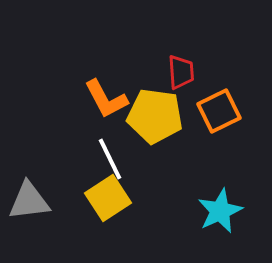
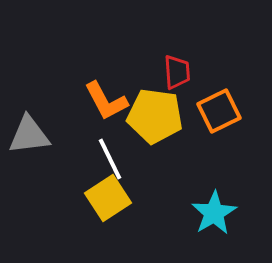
red trapezoid: moved 4 px left
orange L-shape: moved 2 px down
gray triangle: moved 66 px up
cyan star: moved 6 px left, 2 px down; rotated 6 degrees counterclockwise
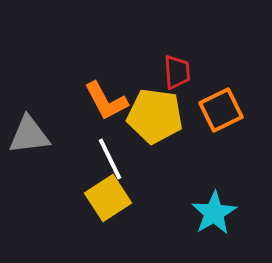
orange square: moved 2 px right, 1 px up
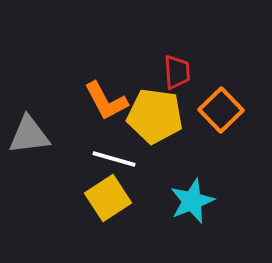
orange square: rotated 18 degrees counterclockwise
white line: moved 4 px right; rotated 48 degrees counterclockwise
cyan star: moved 22 px left, 12 px up; rotated 9 degrees clockwise
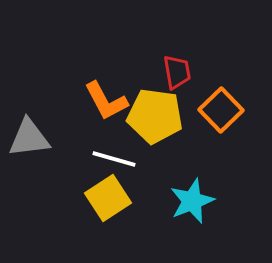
red trapezoid: rotated 6 degrees counterclockwise
gray triangle: moved 3 px down
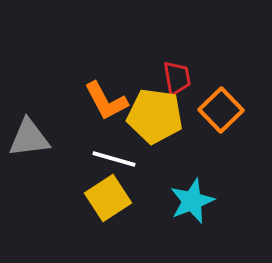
red trapezoid: moved 6 px down
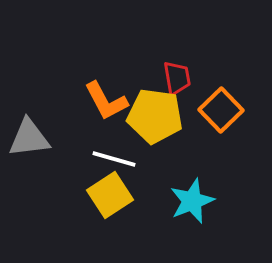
yellow square: moved 2 px right, 3 px up
